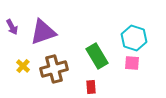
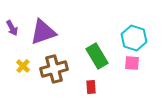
purple arrow: moved 1 px down
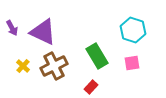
purple triangle: rotated 44 degrees clockwise
cyan hexagon: moved 1 px left, 8 px up
pink square: rotated 14 degrees counterclockwise
brown cross: moved 3 px up; rotated 12 degrees counterclockwise
red rectangle: rotated 48 degrees clockwise
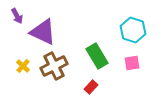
purple arrow: moved 5 px right, 12 px up
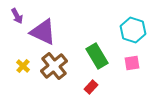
brown cross: rotated 12 degrees counterclockwise
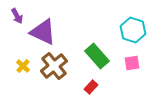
green rectangle: rotated 10 degrees counterclockwise
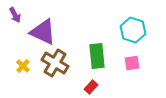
purple arrow: moved 2 px left, 1 px up
green rectangle: rotated 35 degrees clockwise
brown cross: moved 1 px right, 3 px up; rotated 20 degrees counterclockwise
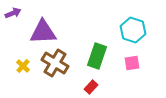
purple arrow: moved 2 px left, 2 px up; rotated 84 degrees counterclockwise
purple triangle: rotated 28 degrees counterclockwise
green rectangle: rotated 25 degrees clockwise
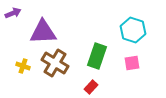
yellow cross: rotated 24 degrees counterclockwise
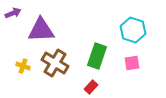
purple triangle: moved 2 px left, 2 px up
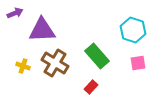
purple arrow: moved 2 px right
purple triangle: moved 1 px right
green rectangle: rotated 60 degrees counterclockwise
pink square: moved 6 px right
